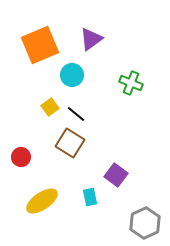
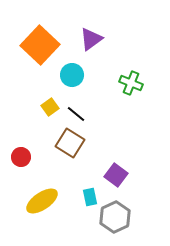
orange square: rotated 24 degrees counterclockwise
gray hexagon: moved 30 px left, 6 px up
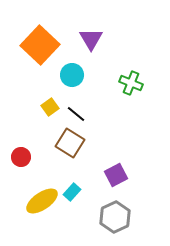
purple triangle: rotated 25 degrees counterclockwise
purple square: rotated 25 degrees clockwise
cyan rectangle: moved 18 px left, 5 px up; rotated 54 degrees clockwise
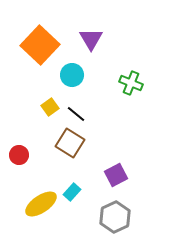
red circle: moved 2 px left, 2 px up
yellow ellipse: moved 1 px left, 3 px down
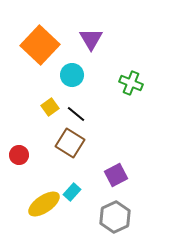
yellow ellipse: moved 3 px right
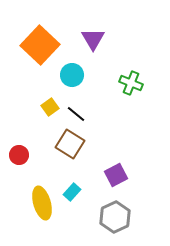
purple triangle: moved 2 px right
brown square: moved 1 px down
yellow ellipse: moved 2 px left, 1 px up; rotated 72 degrees counterclockwise
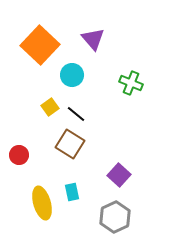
purple triangle: rotated 10 degrees counterclockwise
purple square: moved 3 px right; rotated 20 degrees counterclockwise
cyan rectangle: rotated 54 degrees counterclockwise
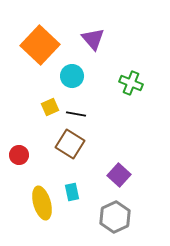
cyan circle: moved 1 px down
yellow square: rotated 12 degrees clockwise
black line: rotated 30 degrees counterclockwise
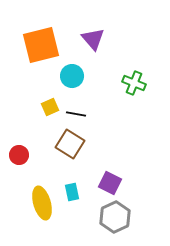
orange square: moved 1 px right; rotated 33 degrees clockwise
green cross: moved 3 px right
purple square: moved 9 px left, 8 px down; rotated 15 degrees counterclockwise
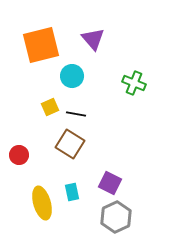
gray hexagon: moved 1 px right
